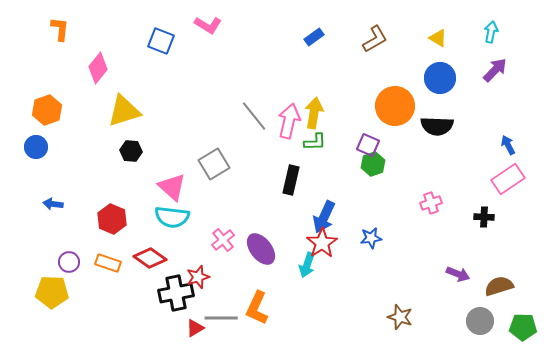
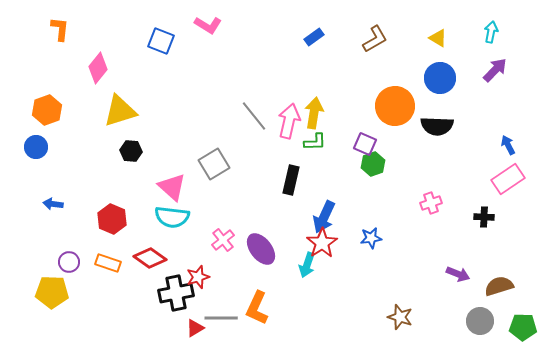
yellow triangle at (124, 111): moved 4 px left
purple square at (368, 145): moved 3 px left, 1 px up
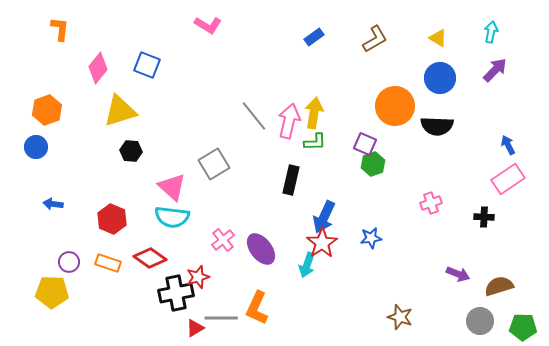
blue square at (161, 41): moved 14 px left, 24 px down
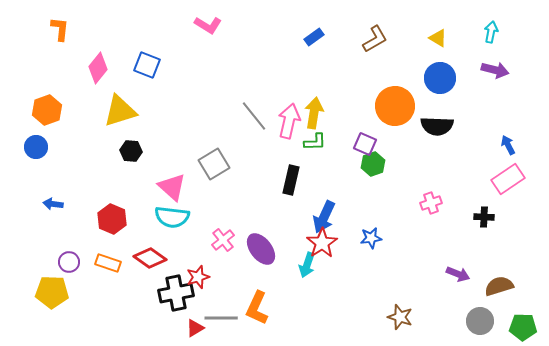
purple arrow at (495, 70): rotated 60 degrees clockwise
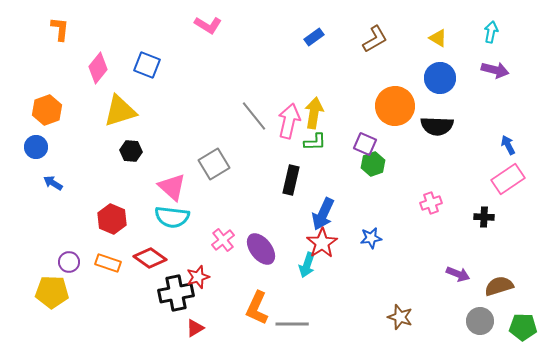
blue arrow at (53, 204): moved 21 px up; rotated 24 degrees clockwise
blue arrow at (324, 217): moved 1 px left, 3 px up
gray line at (221, 318): moved 71 px right, 6 px down
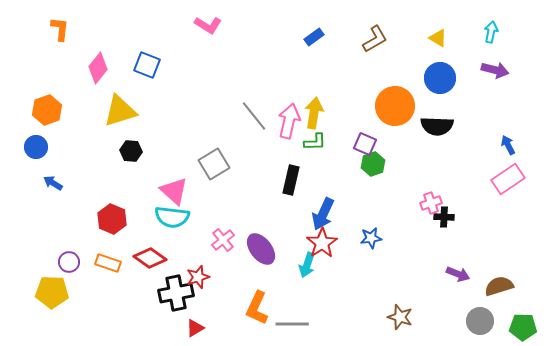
pink triangle at (172, 187): moved 2 px right, 4 px down
black cross at (484, 217): moved 40 px left
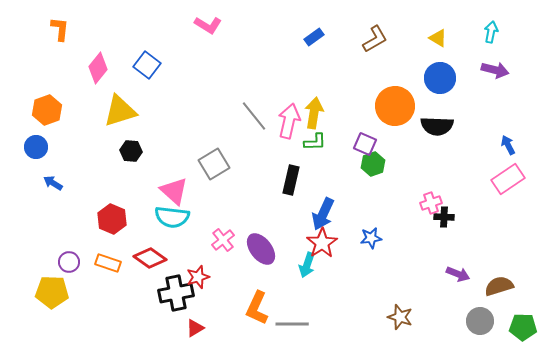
blue square at (147, 65): rotated 16 degrees clockwise
